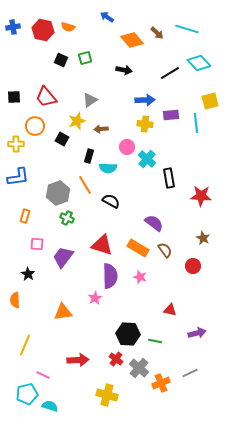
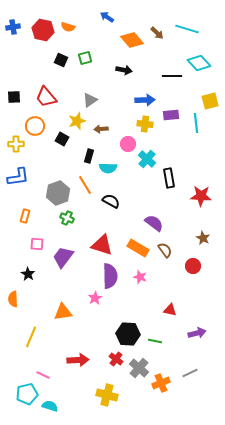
black line at (170, 73): moved 2 px right, 3 px down; rotated 30 degrees clockwise
pink circle at (127, 147): moved 1 px right, 3 px up
orange semicircle at (15, 300): moved 2 px left, 1 px up
yellow line at (25, 345): moved 6 px right, 8 px up
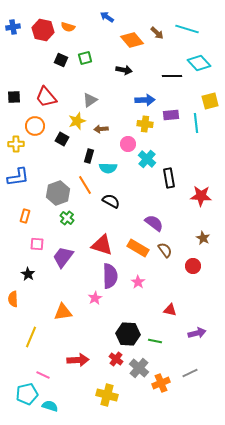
green cross at (67, 218): rotated 16 degrees clockwise
pink star at (140, 277): moved 2 px left, 5 px down; rotated 16 degrees clockwise
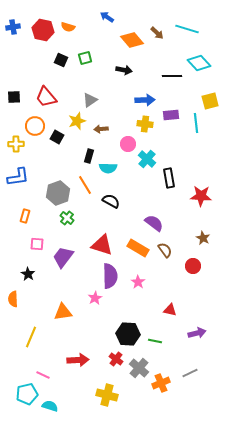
black square at (62, 139): moved 5 px left, 2 px up
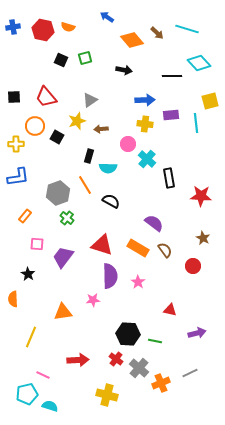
orange rectangle at (25, 216): rotated 24 degrees clockwise
pink star at (95, 298): moved 2 px left, 2 px down; rotated 24 degrees clockwise
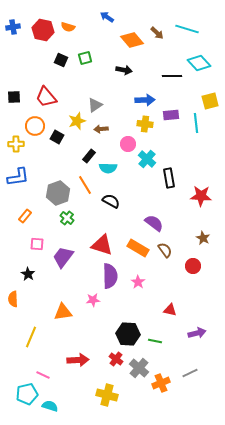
gray triangle at (90, 100): moved 5 px right, 5 px down
black rectangle at (89, 156): rotated 24 degrees clockwise
